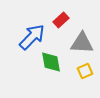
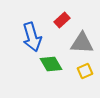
red rectangle: moved 1 px right
blue arrow: rotated 120 degrees clockwise
green diamond: moved 2 px down; rotated 20 degrees counterclockwise
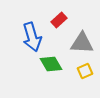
red rectangle: moved 3 px left
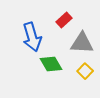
red rectangle: moved 5 px right
yellow square: rotated 21 degrees counterclockwise
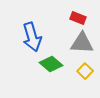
red rectangle: moved 14 px right, 2 px up; rotated 63 degrees clockwise
green diamond: rotated 20 degrees counterclockwise
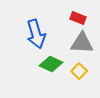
blue arrow: moved 4 px right, 3 px up
green diamond: rotated 15 degrees counterclockwise
yellow square: moved 6 px left
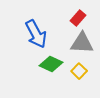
red rectangle: rotated 70 degrees counterclockwise
blue arrow: rotated 12 degrees counterclockwise
